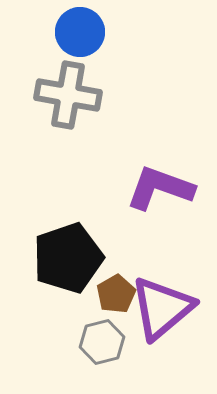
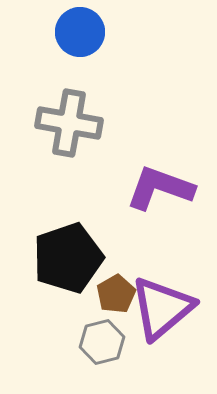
gray cross: moved 1 px right, 28 px down
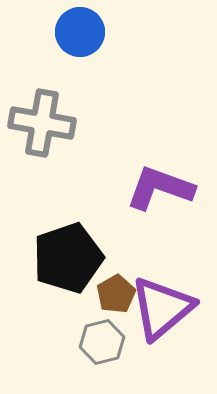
gray cross: moved 27 px left
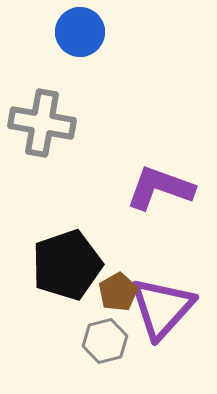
black pentagon: moved 1 px left, 7 px down
brown pentagon: moved 2 px right, 2 px up
purple triangle: rotated 8 degrees counterclockwise
gray hexagon: moved 3 px right, 1 px up
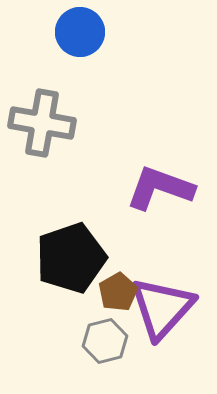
black pentagon: moved 4 px right, 7 px up
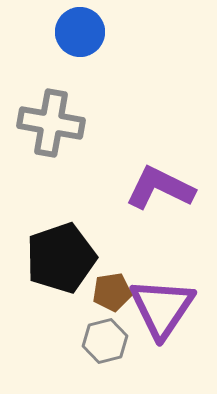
gray cross: moved 9 px right
purple L-shape: rotated 6 degrees clockwise
black pentagon: moved 10 px left
brown pentagon: moved 6 px left; rotated 21 degrees clockwise
purple triangle: rotated 8 degrees counterclockwise
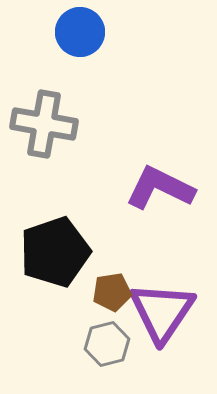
gray cross: moved 7 px left, 1 px down
black pentagon: moved 6 px left, 6 px up
purple triangle: moved 4 px down
gray hexagon: moved 2 px right, 3 px down
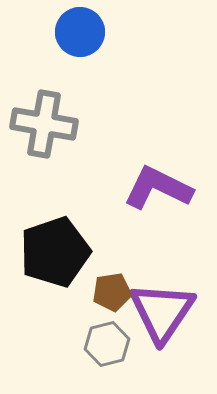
purple L-shape: moved 2 px left
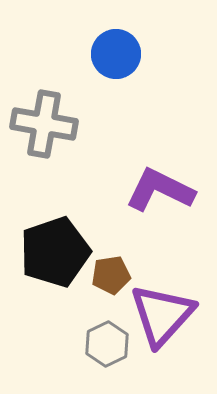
blue circle: moved 36 px right, 22 px down
purple L-shape: moved 2 px right, 2 px down
brown pentagon: moved 1 px left, 17 px up
purple triangle: moved 3 px down; rotated 8 degrees clockwise
gray hexagon: rotated 12 degrees counterclockwise
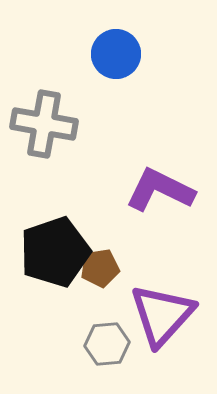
brown pentagon: moved 11 px left, 7 px up
gray hexagon: rotated 21 degrees clockwise
